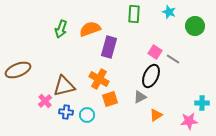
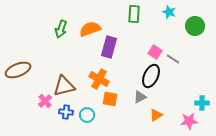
orange square: rotated 28 degrees clockwise
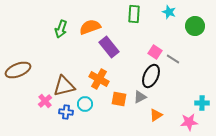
orange semicircle: moved 2 px up
purple rectangle: rotated 55 degrees counterclockwise
orange square: moved 9 px right
cyan circle: moved 2 px left, 11 px up
pink star: moved 1 px down
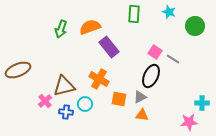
orange triangle: moved 14 px left; rotated 40 degrees clockwise
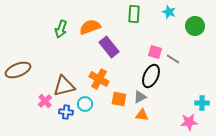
pink square: rotated 16 degrees counterclockwise
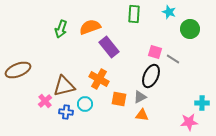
green circle: moved 5 px left, 3 px down
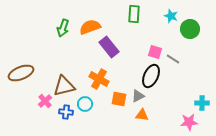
cyan star: moved 2 px right, 4 px down
green arrow: moved 2 px right, 1 px up
brown ellipse: moved 3 px right, 3 px down
gray triangle: moved 2 px left, 1 px up
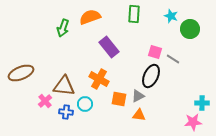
orange semicircle: moved 10 px up
brown triangle: rotated 20 degrees clockwise
orange triangle: moved 3 px left
pink star: moved 4 px right
